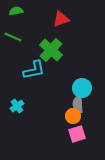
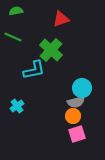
gray semicircle: moved 2 px left, 2 px up; rotated 102 degrees counterclockwise
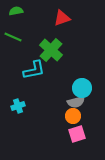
red triangle: moved 1 px right, 1 px up
cyan cross: moved 1 px right; rotated 16 degrees clockwise
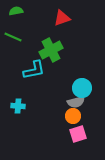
green cross: rotated 20 degrees clockwise
cyan cross: rotated 24 degrees clockwise
pink square: moved 1 px right
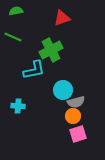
cyan circle: moved 19 px left, 2 px down
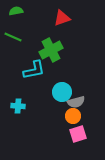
cyan circle: moved 1 px left, 2 px down
